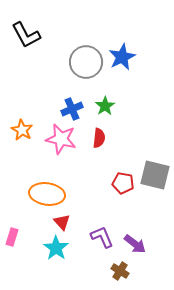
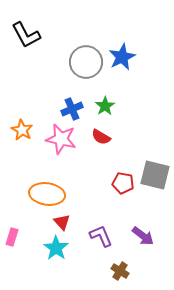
red semicircle: moved 2 px right, 1 px up; rotated 114 degrees clockwise
purple L-shape: moved 1 px left, 1 px up
purple arrow: moved 8 px right, 8 px up
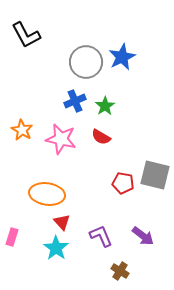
blue cross: moved 3 px right, 8 px up
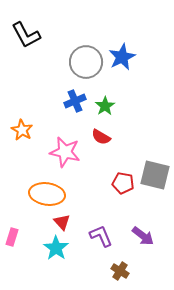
pink star: moved 4 px right, 13 px down
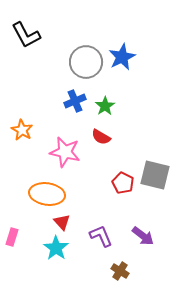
red pentagon: rotated 15 degrees clockwise
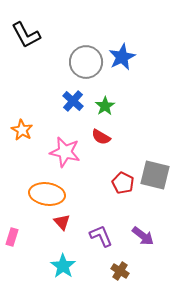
blue cross: moved 2 px left; rotated 25 degrees counterclockwise
cyan star: moved 7 px right, 18 px down
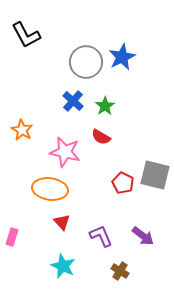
orange ellipse: moved 3 px right, 5 px up
cyan star: rotated 10 degrees counterclockwise
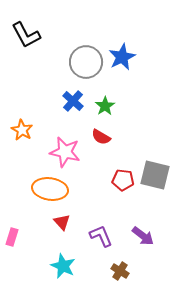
red pentagon: moved 3 px up; rotated 20 degrees counterclockwise
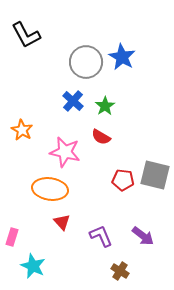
blue star: rotated 16 degrees counterclockwise
cyan star: moved 30 px left
